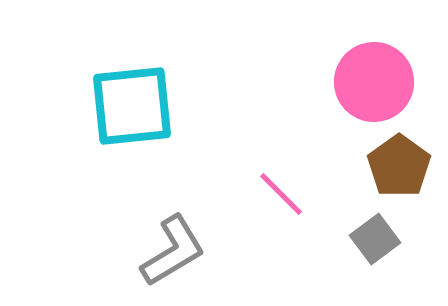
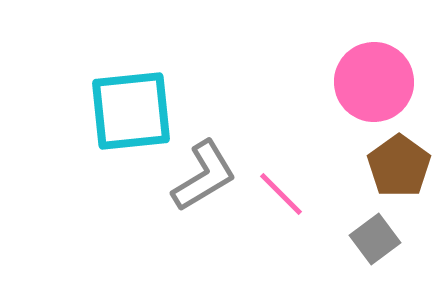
cyan square: moved 1 px left, 5 px down
gray L-shape: moved 31 px right, 75 px up
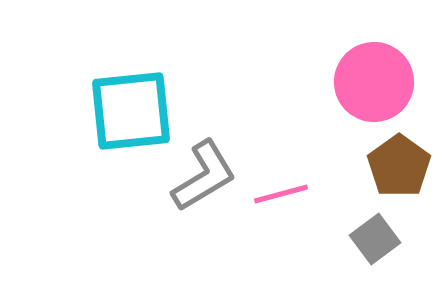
pink line: rotated 60 degrees counterclockwise
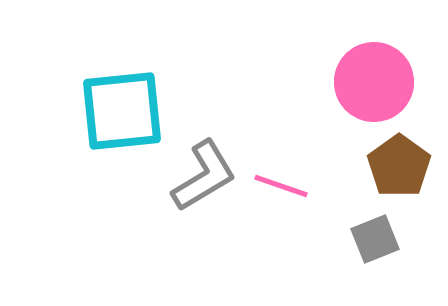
cyan square: moved 9 px left
pink line: moved 8 px up; rotated 34 degrees clockwise
gray square: rotated 15 degrees clockwise
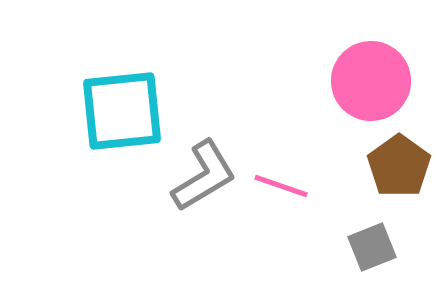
pink circle: moved 3 px left, 1 px up
gray square: moved 3 px left, 8 px down
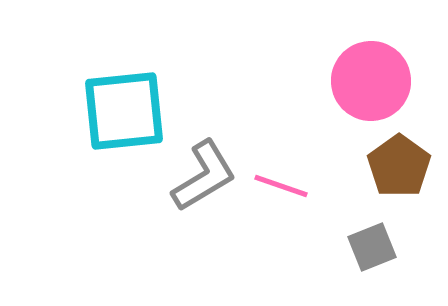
cyan square: moved 2 px right
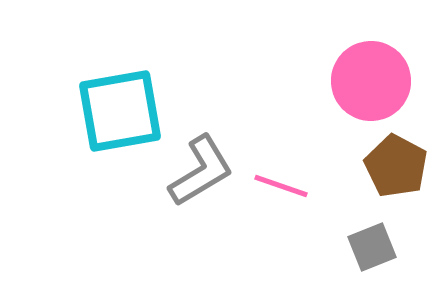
cyan square: moved 4 px left; rotated 4 degrees counterclockwise
brown pentagon: moved 3 px left; rotated 8 degrees counterclockwise
gray L-shape: moved 3 px left, 5 px up
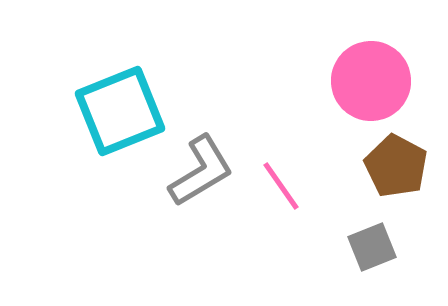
cyan square: rotated 12 degrees counterclockwise
pink line: rotated 36 degrees clockwise
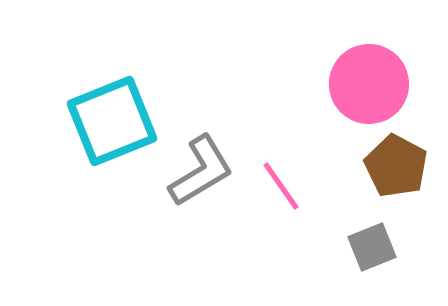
pink circle: moved 2 px left, 3 px down
cyan square: moved 8 px left, 10 px down
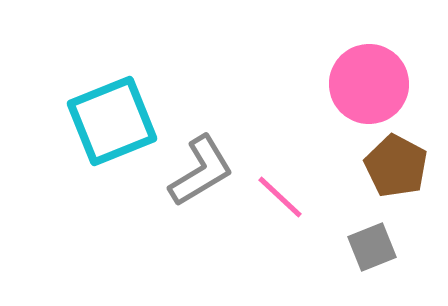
pink line: moved 1 px left, 11 px down; rotated 12 degrees counterclockwise
